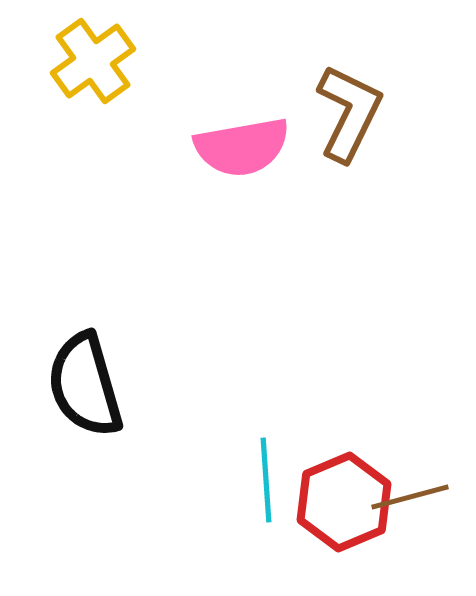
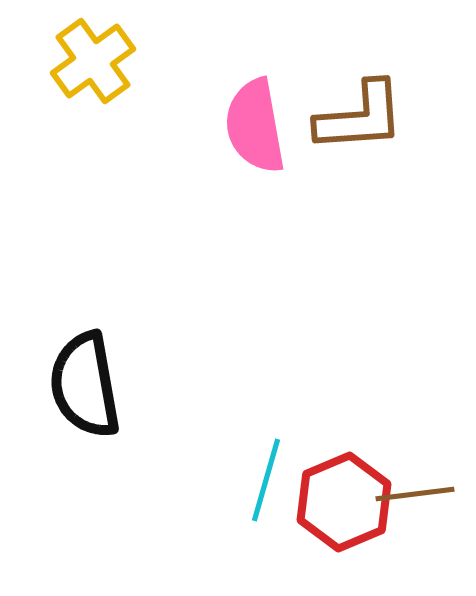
brown L-shape: moved 11 px right, 4 px down; rotated 60 degrees clockwise
pink semicircle: moved 13 px right, 21 px up; rotated 90 degrees clockwise
black semicircle: rotated 6 degrees clockwise
cyan line: rotated 20 degrees clockwise
brown line: moved 5 px right, 3 px up; rotated 8 degrees clockwise
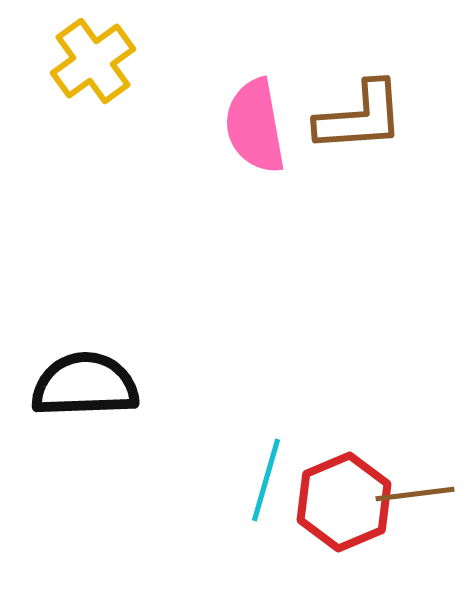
black semicircle: rotated 98 degrees clockwise
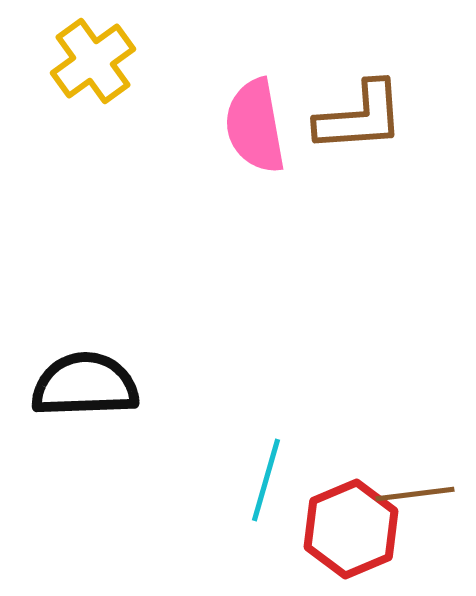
red hexagon: moved 7 px right, 27 px down
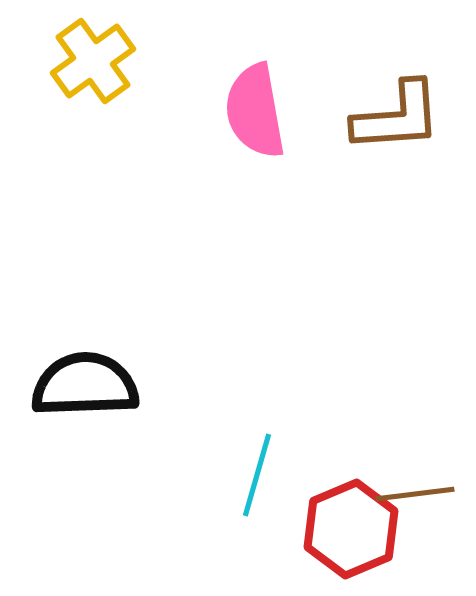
brown L-shape: moved 37 px right
pink semicircle: moved 15 px up
cyan line: moved 9 px left, 5 px up
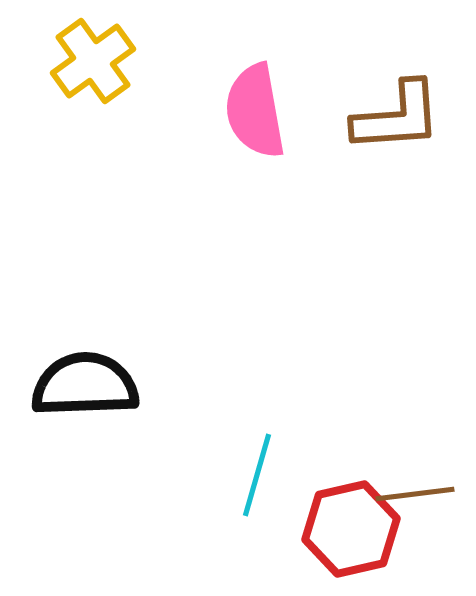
red hexagon: rotated 10 degrees clockwise
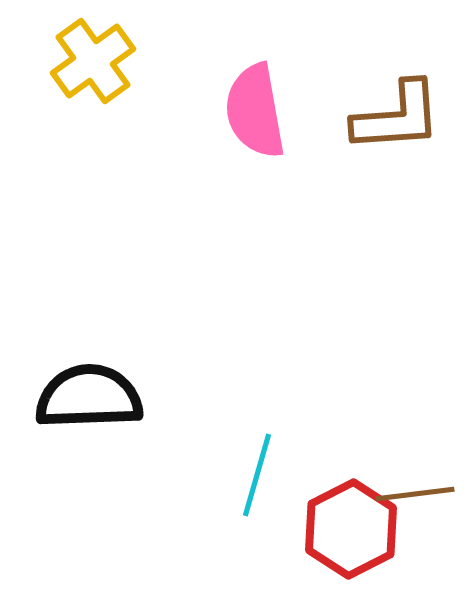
black semicircle: moved 4 px right, 12 px down
red hexagon: rotated 14 degrees counterclockwise
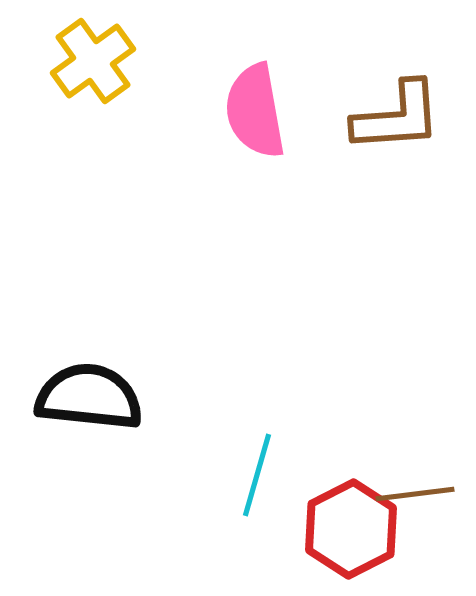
black semicircle: rotated 8 degrees clockwise
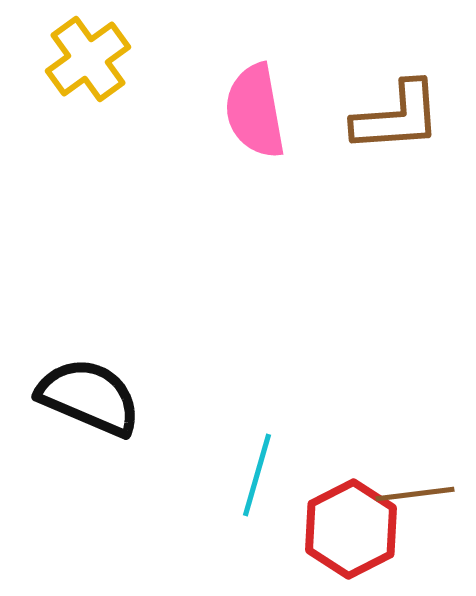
yellow cross: moved 5 px left, 2 px up
black semicircle: rotated 17 degrees clockwise
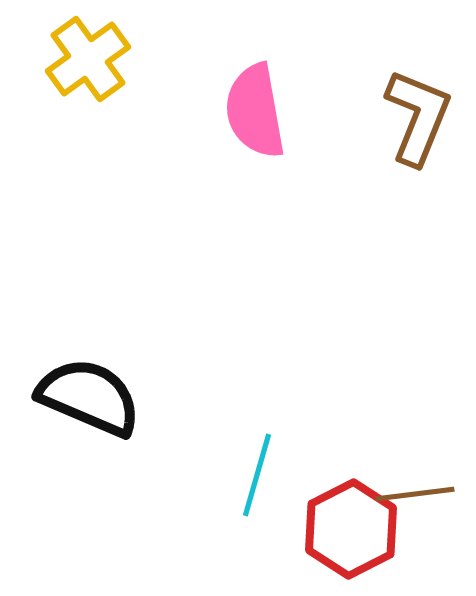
brown L-shape: moved 21 px right; rotated 64 degrees counterclockwise
